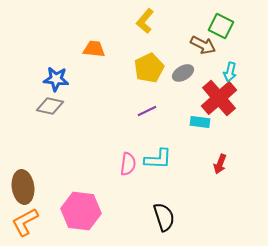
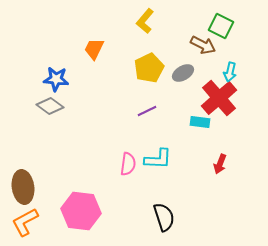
orange trapezoid: rotated 70 degrees counterclockwise
gray diamond: rotated 24 degrees clockwise
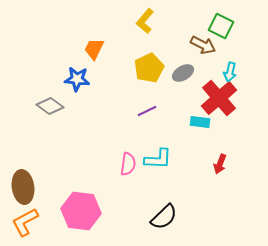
blue star: moved 21 px right
black semicircle: rotated 64 degrees clockwise
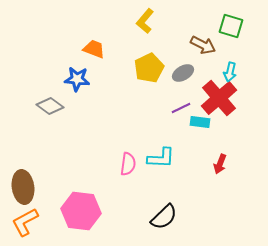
green square: moved 10 px right; rotated 10 degrees counterclockwise
orange trapezoid: rotated 85 degrees clockwise
purple line: moved 34 px right, 3 px up
cyan L-shape: moved 3 px right, 1 px up
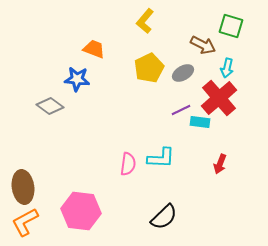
cyan arrow: moved 3 px left, 4 px up
purple line: moved 2 px down
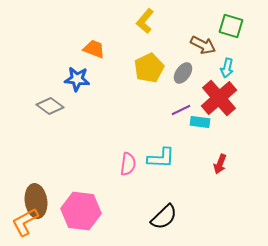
gray ellipse: rotated 25 degrees counterclockwise
brown ellipse: moved 13 px right, 14 px down
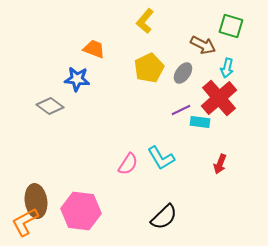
cyan L-shape: rotated 56 degrees clockwise
pink semicircle: rotated 25 degrees clockwise
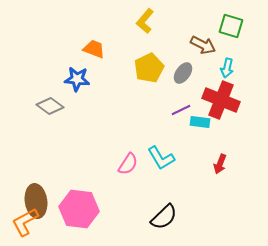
red cross: moved 2 px right, 2 px down; rotated 27 degrees counterclockwise
pink hexagon: moved 2 px left, 2 px up
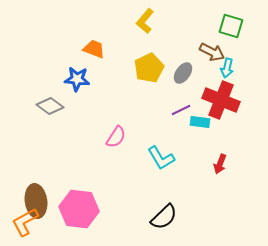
brown arrow: moved 9 px right, 7 px down
pink semicircle: moved 12 px left, 27 px up
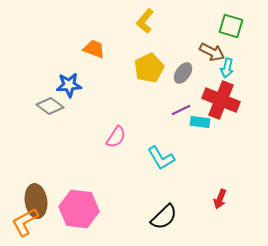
blue star: moved 8 px left, 6 px down; rotated 10 degrees counterclockwise
red arrow: moved 35 px down
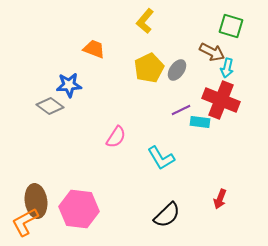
gray ellipse: moved 6 px left, 3 px up
black semicircle: moved 3 px right, 2 px up
